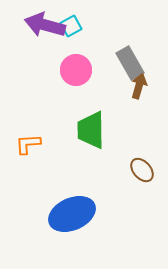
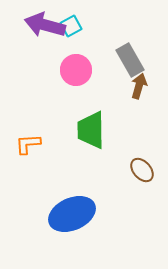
gray rectangle: moved 3 px up
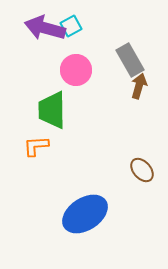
purple arrow: moved 3 px down
green trapezoid: moved 39 px left, 20 px up
orange L-shape: moved 8 px right, 2 px down
blue ellipse: moved 13 px right; rotated 9 degrees counterclockwise
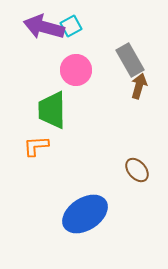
purple arrow: moved 1 px left, 1 px up
brown ellipse: moved 5 px left
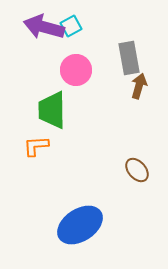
gray rectangle: moved 1 px left, 2 px up; rotated 20 degrees clockwise
blue ellipse: moved 5 px left, 11 px down
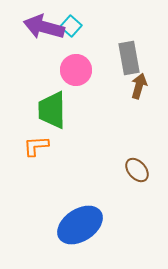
cyan square: rotated 20 degrees counterclockwise
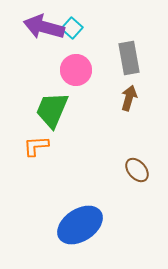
cyan square: moved 1 px right, 2 px down
brown arrow: moved 10 px left, 12 px down
green trapezoid: rotated 24 degrees clockwise
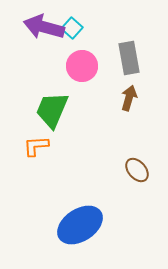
pink circle: moved 6 px right, 4 px up
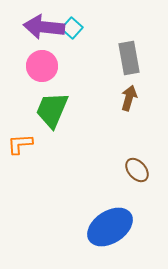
purple arrow: rotated 9 degrees counterclockwise
pink circle: moved 40 px left
orange L-shape: moved 16 px left, 2 px up
blue ellipse: moved 30 px right, 2 px down
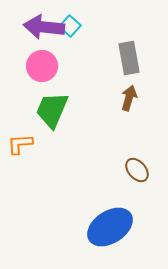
cyan square: moved 2 px left, 2 px up
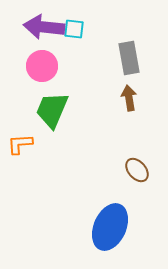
cyan square: moved 4 px right, 3 px down; rotated 35 degrees counterclockwise
brown arrow: rotated 25 degrees counterclockwise
blue ellipse: rotated 33 degrees counterclockwise
